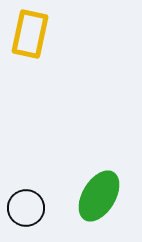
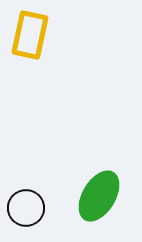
yellow rectangle: moved 1 px down
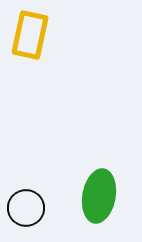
green ellipse: rotated 21 degrees counterclockwise
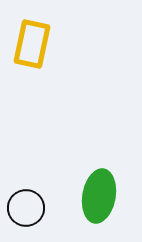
yellow rectangle: moved 2 px right, 9 px down
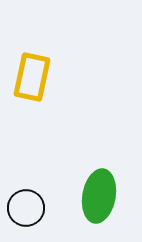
yellow rectangle: moved 33 px down
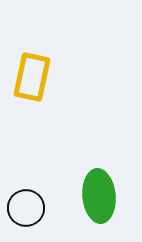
green ellipse: rotated 15 degrees counterclockwise
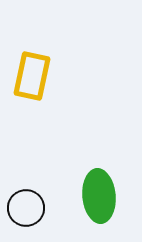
yellow rectangle: moved 1 px up
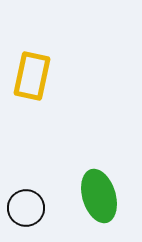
green ellipse: rotated 12 degrees counterclockwise
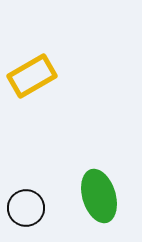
yellow rectangle: rotated 48 degrees clockwise
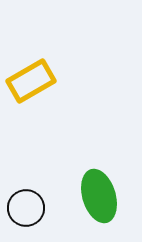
yellow rectangle: moved 1 px left, 5 px down
